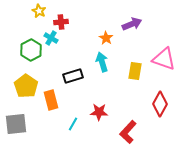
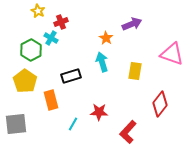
yellow star: moved 1 px left
red cross: rotated 16 degrees counterclockwise
pink triangle: moved 8 px right, 5 px up
black rectangle: moved 2 px left
yellow pentagon: moved 1 px left, 5 px up
red diamond: rotated 10 degrees clockwise
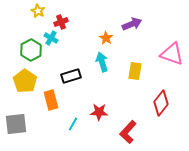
red diamond: moved 1 px right, 1 px up
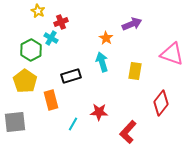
gray square: moved 1 px left, 2 px up
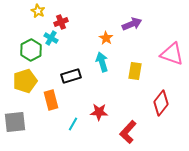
yellow pentagon: rotated 20 degrees clockwise
